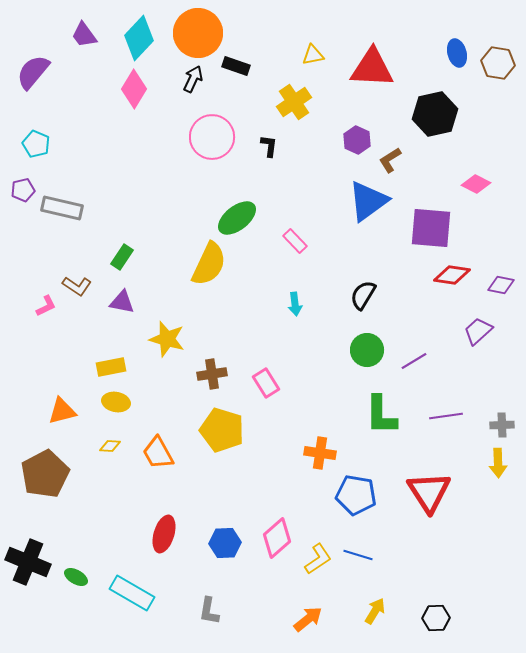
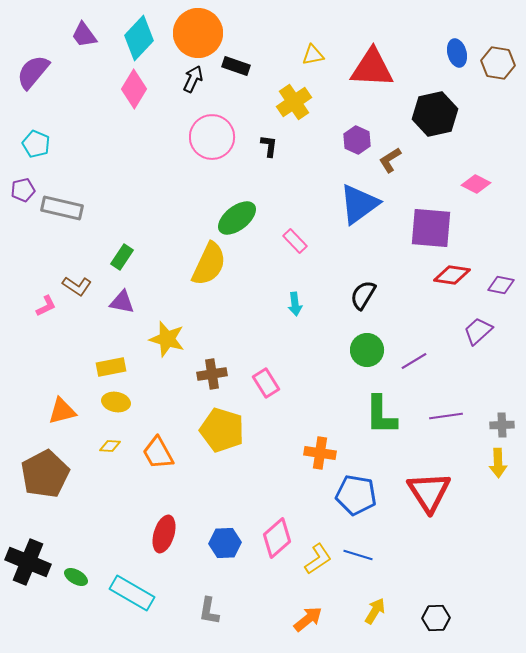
blue triangle at (368, 201): moved 9 px left, 3 px down
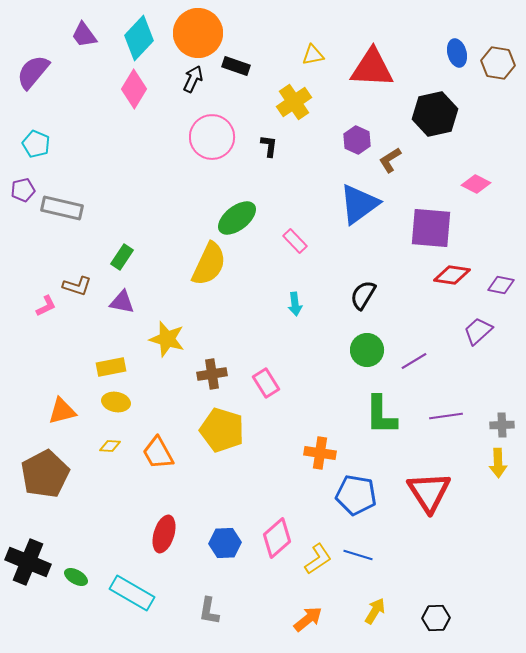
brown L-shape at (77, 286): rotated 16 degrees counterclockwise
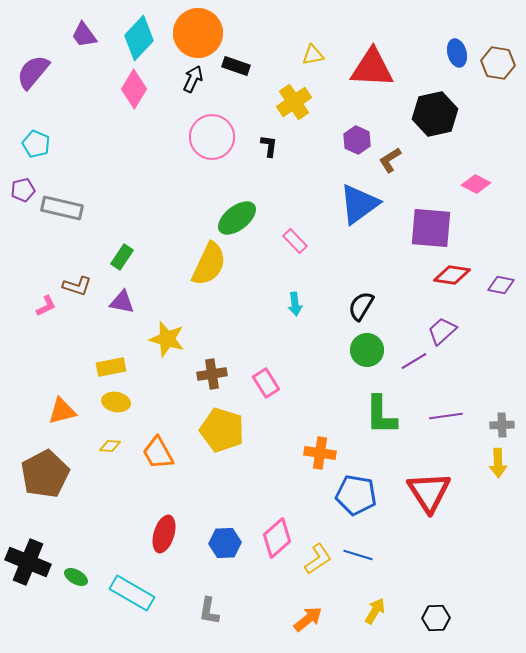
black semicircle at (363, 295): moved 2 px left, 11 px down
purple trapezoid at (478, 331): moved 36 px left
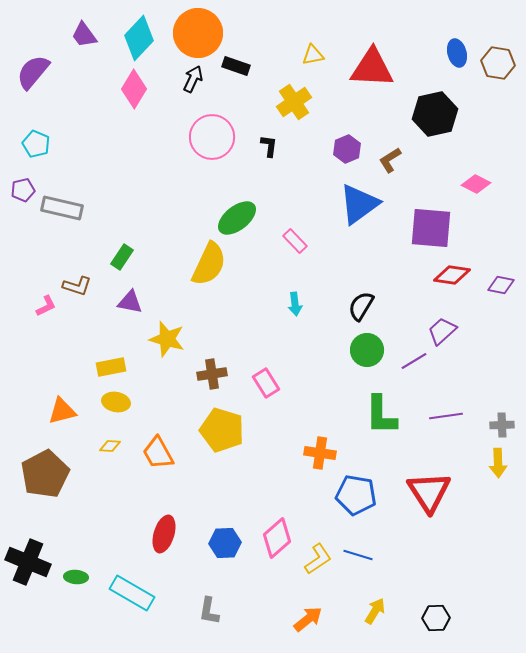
purple hexagon at (357, 140): moved 10 px left, 9 px down; rotated 12 degrees clockwise
purple triangle at (122, 302): moved 8 px right
green ellipse at (76, 577): rotated 25 degrees counterclockwise
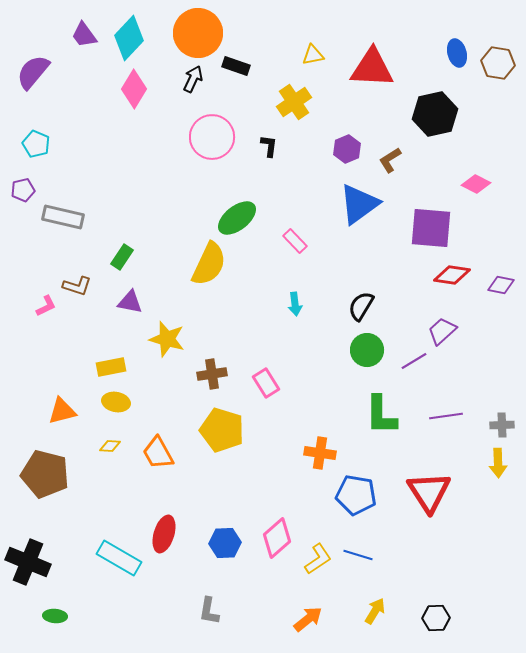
cyan diamond at (139, 38): moved 10 px left
gray rectangle at (62, 208): moved 1 px right, 9 px down
brown pentagon at (45, 474): rotated 30 degrees counterclockwise
green ellipse at (76, 577): moved 21 px left, 39 px down
cyan rectangle at (132, 593): moved 13 px left, 35 px up
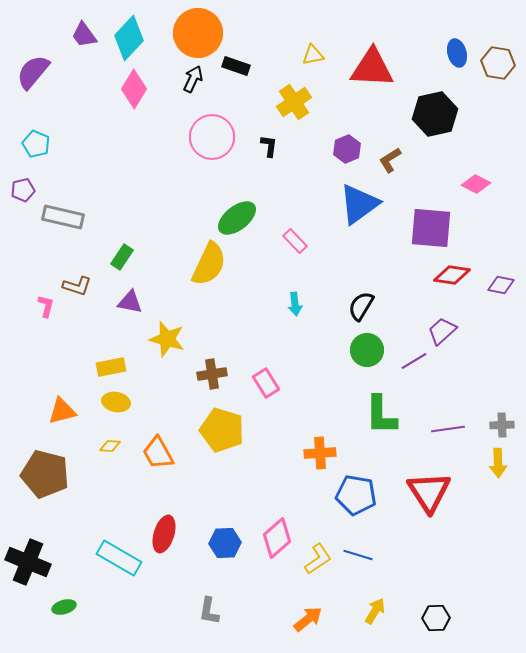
pink L-shape at (46, 306): rotated 50 degrees counterclockwise
purple line at (446, 416): moved 2 px right, 13 px down
orange cross at (320, 453): rotated 12 degrees counterclockwise
green ellipse at (55, 616): moved 9 px right, 9 px up; rotated 20 degrees counterclockwise
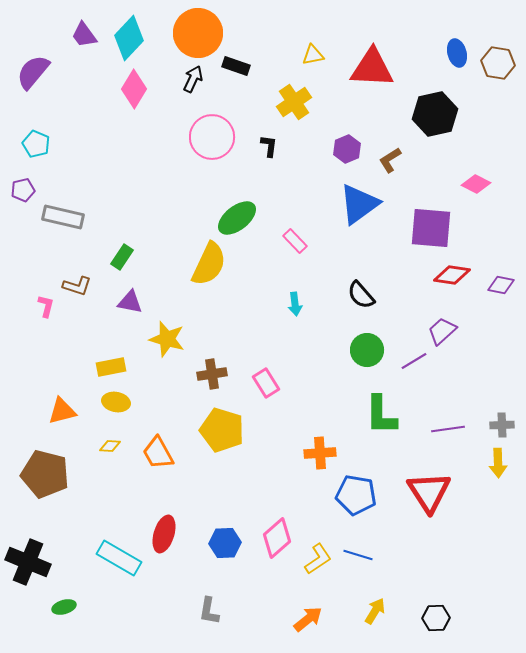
black semicircle at (361, 306): moved 11 px up; rotated 72 degrees counterclockwise
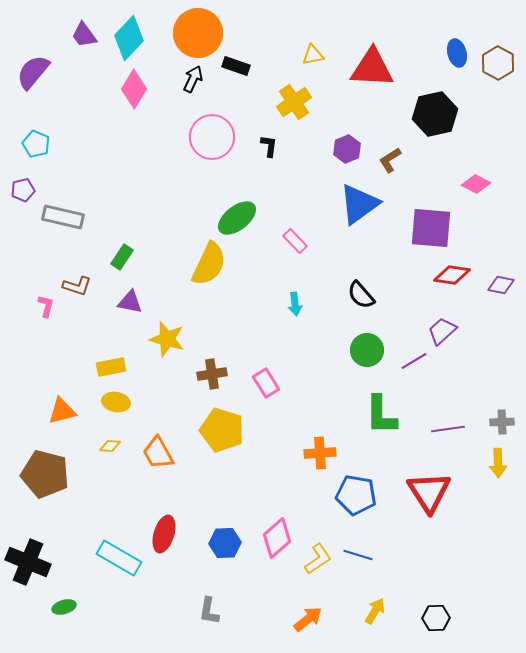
brown hexagon at (498, 63): rotated 20 degrees clockwise
gray cross at (502, 425): moved 3 px up
